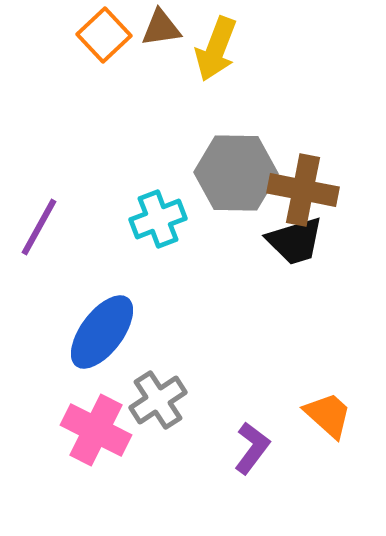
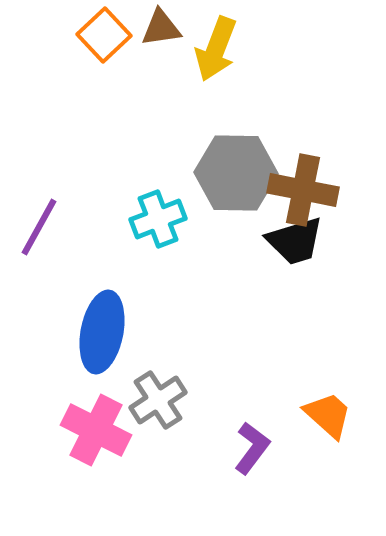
blue ellipse: rotated 26 degrees counterclockwise
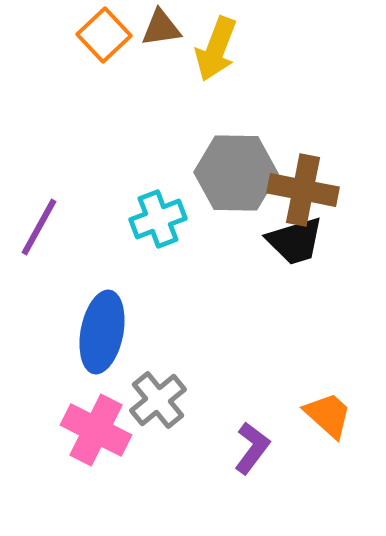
gray cross: rotated 6 degrees counterclockwise
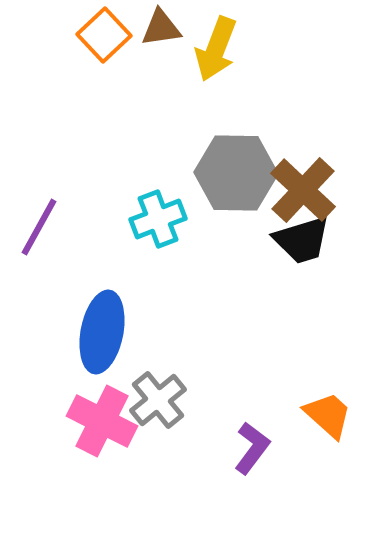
brown cross: rotated 32 degrees clockwise
black trapezoid: moved 7 px right, 1 px up
pink cross: moved 6 px right, 9 px up
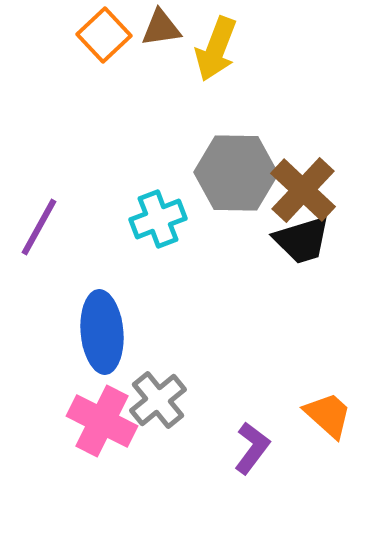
blue ellipse: rotated 16 degrees counterclockwise
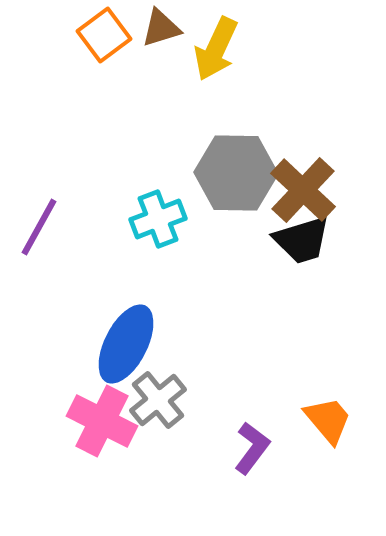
brown triangle: rotated 9 degrees counterclockwise
orange square: rotated 6 degrees clockwise
yellow arrow: rotated 4 degrees clockwise
blue ellipse: moved 24 px right, 12 px down; rotated 32 degrees clockwise
orange trapezoid: moved 5 px down; rotated 8 degrees clockwise
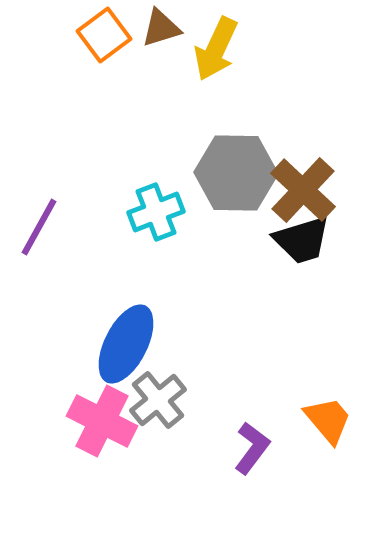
cyan cross: moved 2 px left, 7 px up
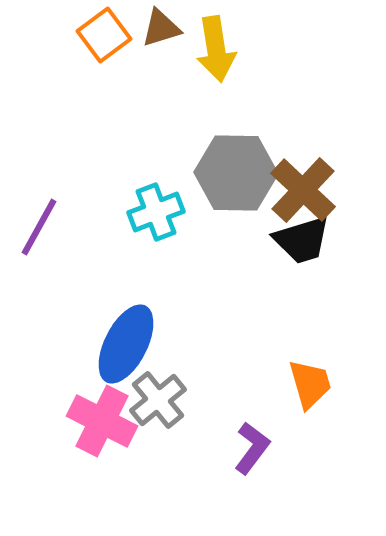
yellow arrow: rotated 34 degrees counterclockwise
orange trapezoid: moved 18 px left, 36 px up; rotated 24 degrees clockwise
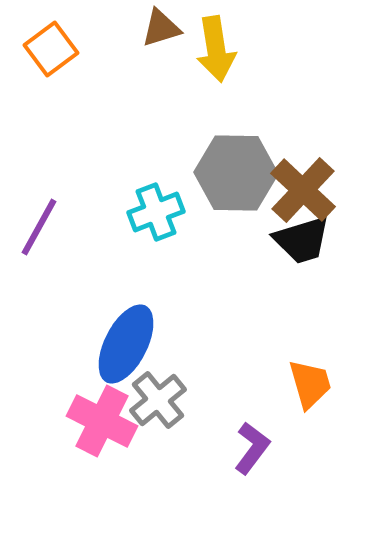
orange square: moved 53 px left, 14 px down
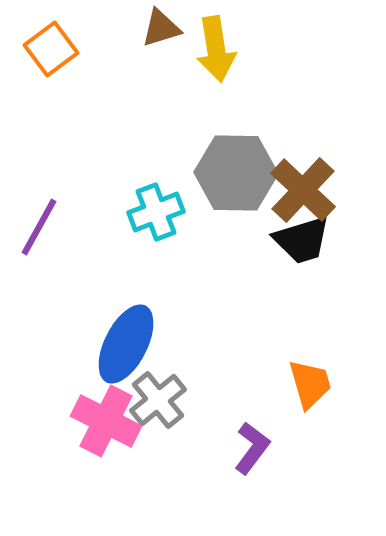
pink cross: moved 4 px right
